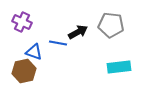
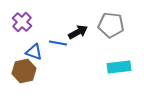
purple cross: rotated 18 degrees clockwise
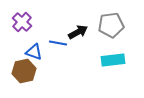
gray pentagon: rotated 15 degrees counterclockwise
cyan rectangle: moved 6 px left, 7 px up
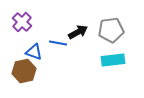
gray pentagon: moved 5 px down
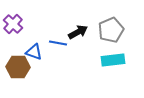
purple cross: moved 9 px left, 2 px down
gray pentagon: rotated 15 degrees counterclockwise
brown hexagon: moved 6 px left, 4 px up; rotated 15 degrees clockwise
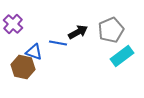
cyan rectangle: moved 9 px right, 4 px up; rotated 30 degrees counterclockwise
brown hexagon: moved 5 px right; rotated 10 degrees clockwise
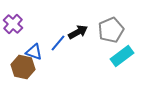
blue line: rotated 60 degrees counterclockwise
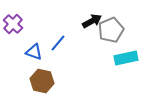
black arrow: moved 14 px right, 11 px up
cyan rectangle: moved 4 px right, 2 px down; rotated 25 degrees clockwise
brown hexagon: moved 19 px right, 14 px down
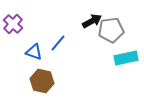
gray pentagon: rotated 15 degrees clockwise
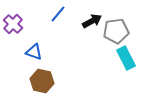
gray pentagon: moved 5 px right, 1 px down
blue line: moved 29 px up
cyan rectangle: rotated 75 degrees clockwise
